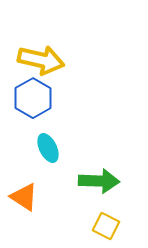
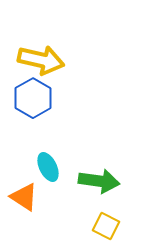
cyan ellipse: moved 19 px down
green arrow: rotated 6 degrees clockwise
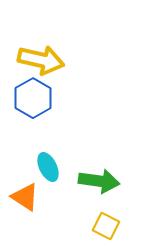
orange triangle: moved 1 px right
